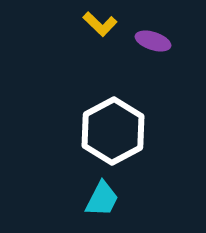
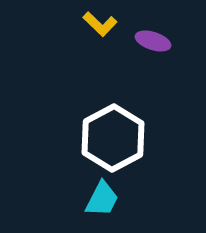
white hexagon: moved 7 px down
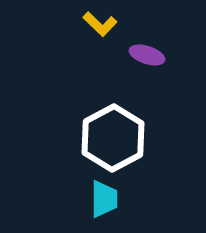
purple ellipse: moved 6 px left, 14 px down
cyan trapezoid: moved 2 px right; rotated 27 degrees counterclockwise
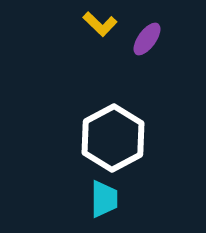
purple ellipse: moved 16 px up; rotated 72 degrees counterclockwise
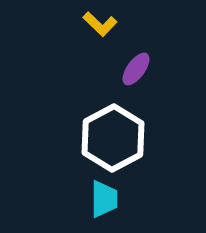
purple ellipse: moved 11 px left, 30 px down
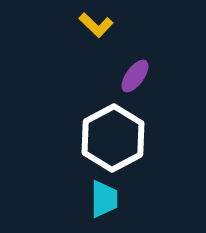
yellow L-shape: moved 4 px left, 1 px down
purple ellipse: moved 1 px left, 7 px down
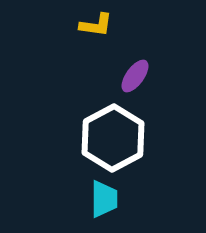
yellow L-shape: rotated 36 degrees counterclockwise
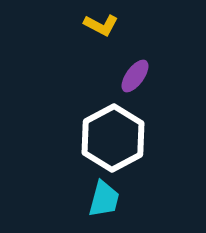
yellow L-shape: moved 5 px right; rotated 20 degrees clockwise
cyan trapezoid: rotated 15 degrees clockwise
